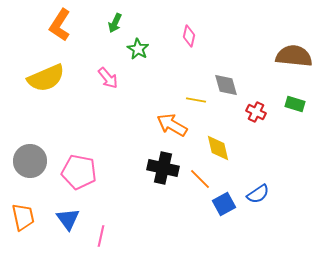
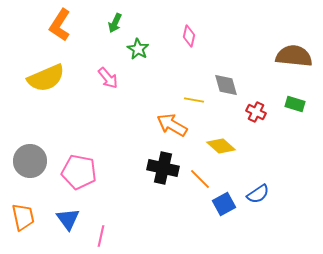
yellow line: moved 2 px left
yellow diamond: moved 3 px right, 2 px up; rotated 36 degrees counterclockwise
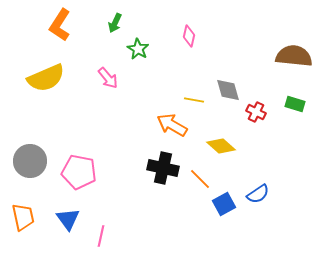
gray diamond: moved 2 px right, 5 px down
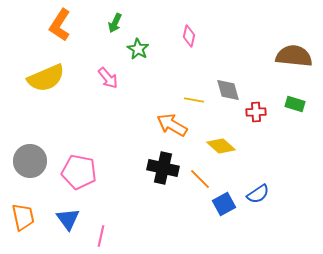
red cross: rotated 30 degrees counterclockwise
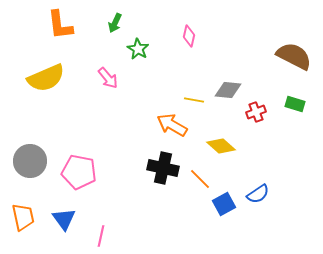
orange L-shape: rotated 40 degrees counterclockwise
brown semicircle: rotated 21 degrees clockwise
gray diamond: rotated 68 degrees counterclockwise
red cross: rotated 18 degrees counterclockwise
blue triangle: moved 4 px left
